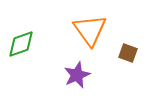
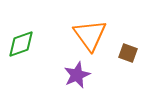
orange triangle: moved 5 px down
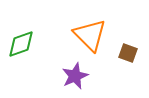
orange triangle: rotated 9 degrees counterclockwise
purple star: moved 2 px left, 1 px down
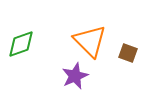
orange triangle: moved 6 px down
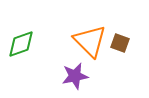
brown square: moved 8 px left, 10 px up
purple star: rotated 12 degrees clockwise
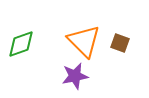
orange triangle: moved 6 px left
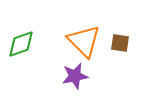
brown square: rotated 12 degrees counterclockwise
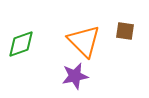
brown square: moved 5 px right, 12 px up
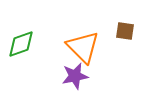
orange triangle: moved 1 px left, 6 px down
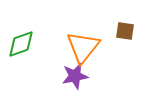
orange triangle: rotated 24 degrees clockwise
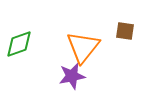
green diamond: moved 2 px left
purple star: moved 3 px left
